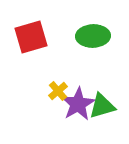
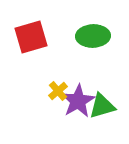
purple star: moved 3 px up
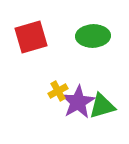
yellow cross: rotated 12 degrees clockwise
purple star: moved 1 px down
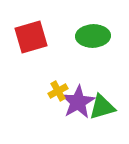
green triangle: moved 1 px down
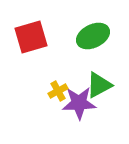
green ellipse: rotated 24 degrees counterclockwise
purple star: moved 1 px right, 1 px down; rotated 28 degrees clockwise
green triangle: moved 3 px left, 22 px up; rotated 12 degrees counterclockwise
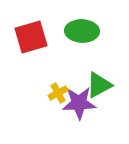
green ellipse: moved 11 px left, 5 px up; rotated 28 degrees clockwise
yellow cross: moved 2 px down
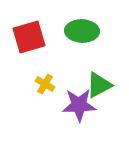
red square: moved 2 px left
yellow cross: moved 13 px left, 9 px up; rotated 30 degrees counterclockwise
purple star: moved 2 px down
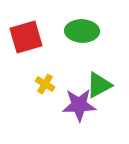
red square: moved 3 px left
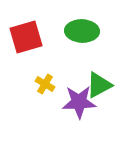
purple star: moved 3 px up
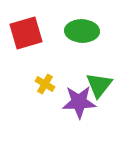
red square: moved 4 px up
green triangle: rotated 24 degrees counterclockwise
